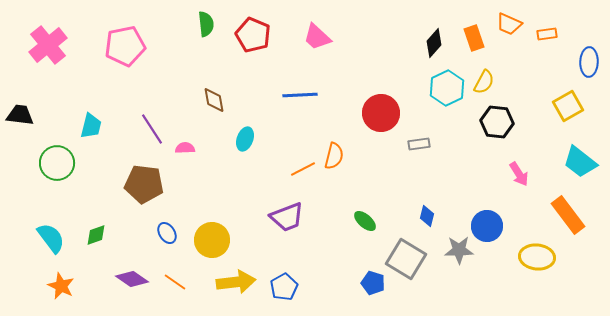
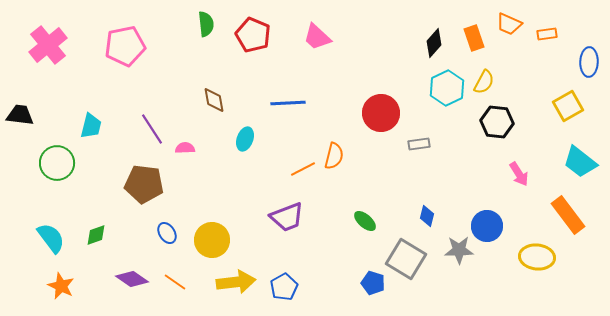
blue line at (300, 95): moved 12 px left, 8 px down
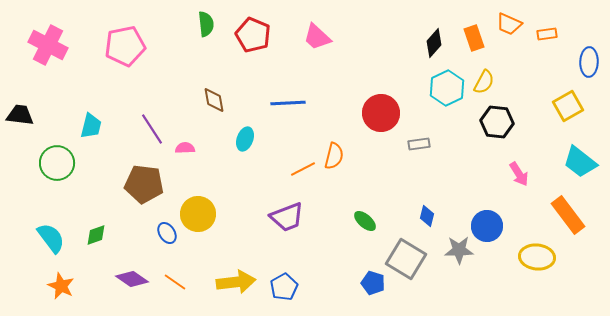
pink cross at (48, 45): rotated 24 degrees counterclockwise
yellow circle at (212, 240): moved 14 px left, 26 px up
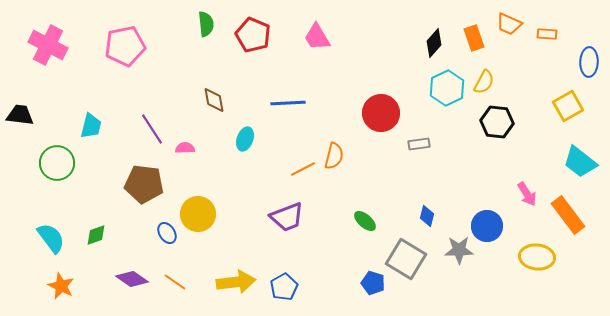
orange rectangle at (547, 34): rotated 12 degrees clockwise
pink trapezoid at (317, 37): rotated 16 degrees clockwise
pink arrow at (519, 174): moved 8 px right, 20 px down
